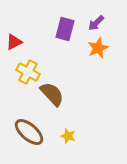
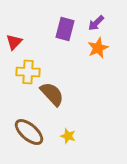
red triangle: rotated 18 degrees counterclockwise
yellow cross: rotated 25 degrees counterclockwise
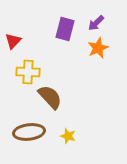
red triangle: moved 1 px left, 1 px up
brown semicircle: moved 2 px left, 3 px down
brown ellipse: rotated 48 degrees counterclockwise
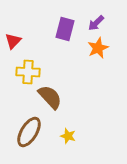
brown ellipse: rotated 52 degrees counterclockwise
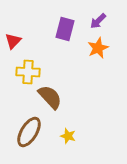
purple arrow: moved 2 px right, 2 px up
